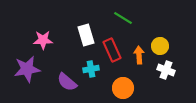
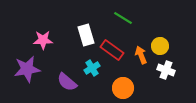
red rectangle: rotated 30 degrees counterclockwise
orange arrow: moved 2 px right; rotated 18 degrees counterclockwise
cyan cross: moved 1 px right, 1 px up; rotated 21 degrees counterclockwise
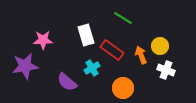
purple star: moved 2 px left, 3 px up
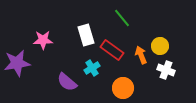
green line: moved 1 px left; rotated 18 degrees clockwise
purple star: moved 8 px left, 3 px up
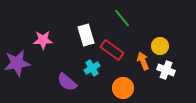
orange arrow: moved 2 px right, 6 px down
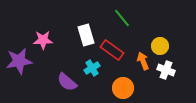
purple star: moved 2 px right, 2 px up
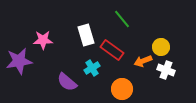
green line: moved 1 px down
yellow circle: moved 1 px right, 1 px down
orange arrow: rotated 90 degrees counterclockwise
orange circle: moved 1 px left, 1 px down
